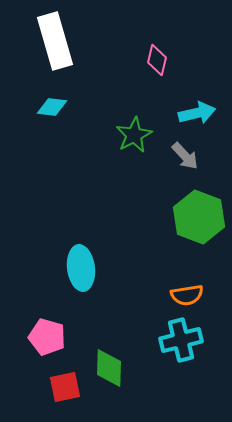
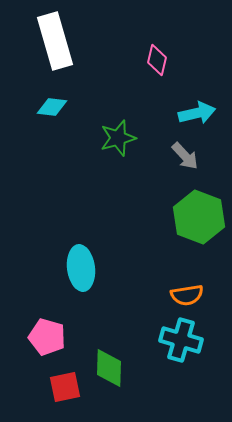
green star: moved 16 px left, 3 px down; rotated 12 degrees clockwise
cyan cross: rotated 30 degrees clockwise
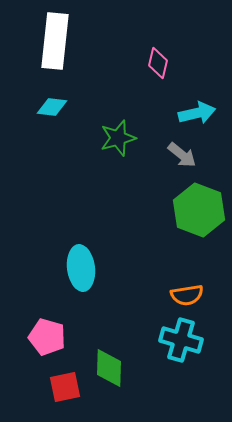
white rectangle: rotated 22 degrees clockwise
pink diamond: moved 1 px right, 3 px down
gray arrow: moved 3 px left, 1 px up; rotated 8 degrees counterclockwise
green hexagon: moved 7 px up
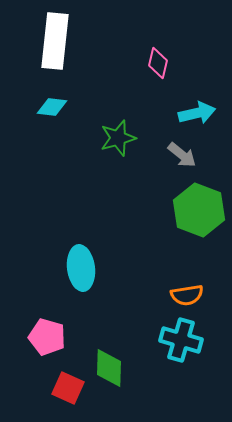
red square: moved 3 px right, 1 px down; rotated 36 degrees clockwise
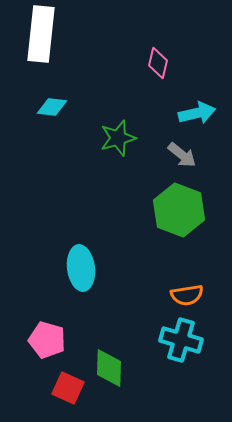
white rectangle: moved 14 px left, 7 px up
green hexagon: moved 20 px left
pink pentagon: moved 3 px down
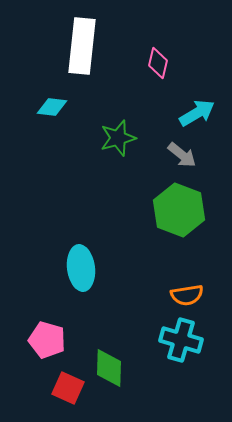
white rectangle: moved 41 px right, 12 px down
cyan arrow: rotated 18 degrees counterclockwise
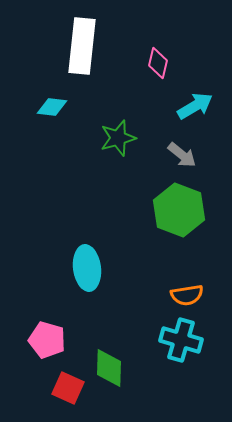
cyan arrow: moved 2 px left, 7 px up
cyan ellipse: moved 6 px right
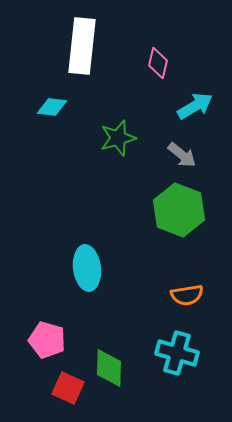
cyan cross: moved 4 px left, 13 px down
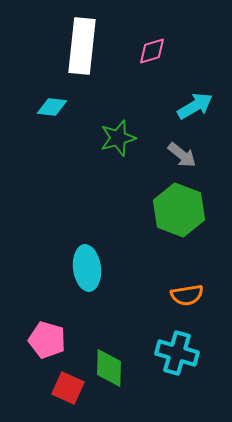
pink diamond: moved 6 px left, 12 px up; rotated 60 degrees clockwise
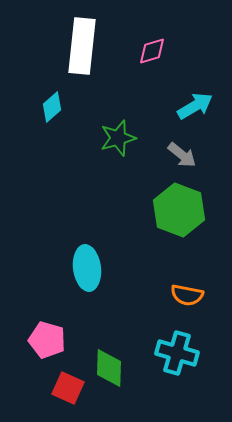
cyan diamond: rotated 48 degrees counterclockwise
orange semicircle: rotated 20 degrees clockwise
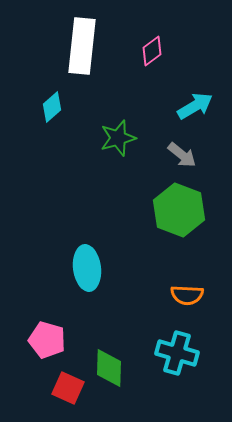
pink diamond: rotated 20 degrees counterclockwise
orange semicircle: rotated 8 degrees counterclockwise
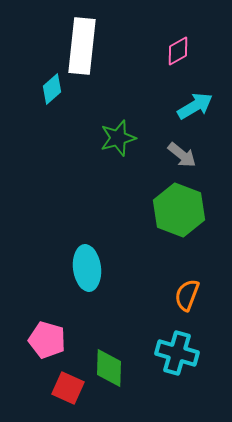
pink diamond: moved 26 px right; rotated 8 degrees clockwise
cyan diamond: moved 18 px up
orange semicircle: rotated 108 degrees clockwise
